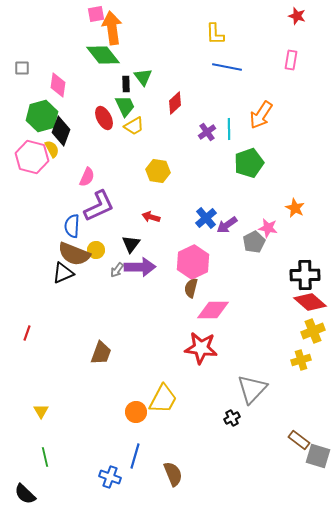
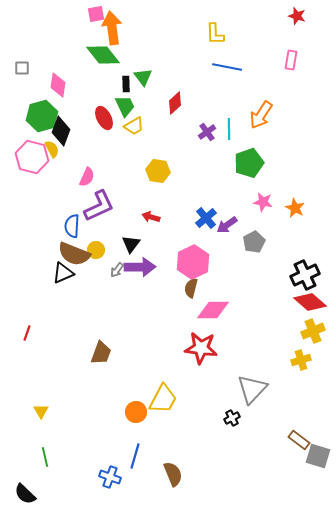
pink star at (268, 228): moved 5 px left, 26 px up
black cross at (305, 275): rotated 24 degrees counterclockwise
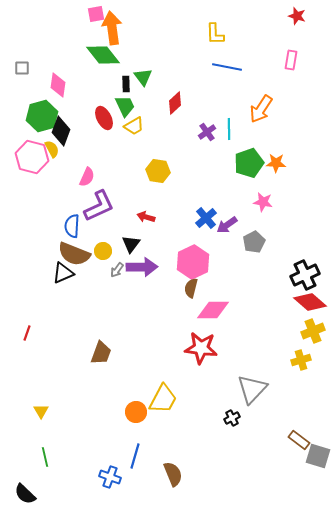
orange arrow at (261, 115): moved 6 px up
orange star at (295, 208): moved 19 px left, 45 px up; rotated 24 degrees counterclockwise
red arrow at (151, 217): moved 5 px left
yellow circle at (96, 250): moved 7 px right, 1 px down
purple arrow at (140, 267): moved 2 px right
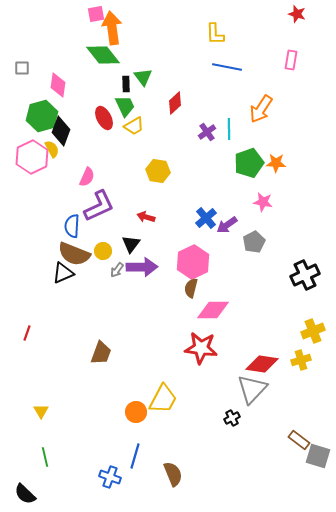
red star at (297, 16): moved 2 px up
pink hexagon at (32, 157): rotated 20 degrees clockwise
red diamond at (310, 302): moved 48 px left, 62 px down; rotated 32 degrees counterclockwise
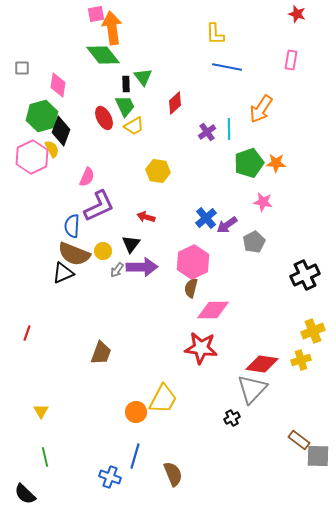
gray square at (318, 456): rotated 15 degrees counterclockwise
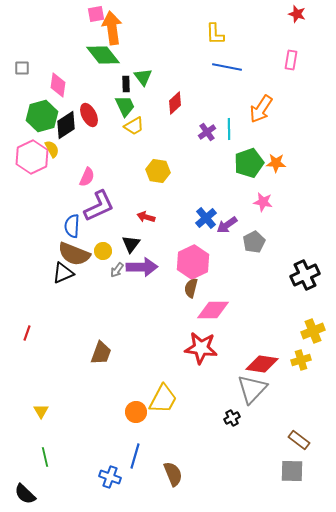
red ellipse at (104, 118): moved 15 px left, 3 px up
black diamond at (61, 131): moved 5 px right, 6 px up; rotated 36 degrees clockwise
gray square at (318, 456): moved 26 px left, 15 px down
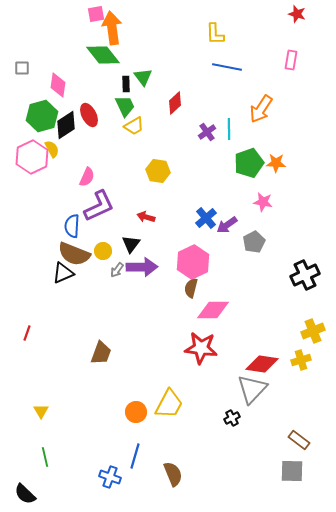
yellow trapezoid at (163, 399): moved 6 px right, 5 px down
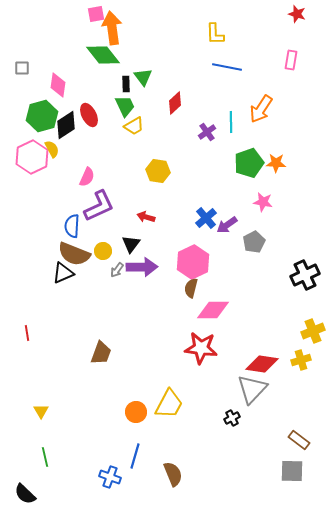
cyan line at (229, 129): moved 2 px right, 7 px up
red line at (27, 333): rotated 28 degrees counterclockwise
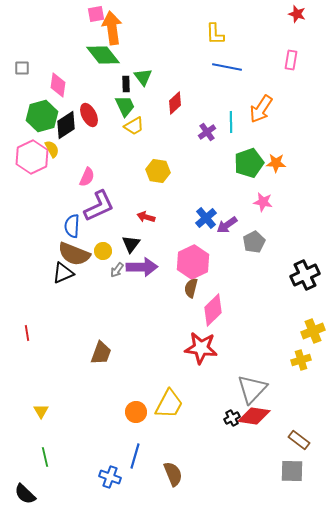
pink diamond at (213, 310): rotated 44 degrees counterclockwise
red diamond at (262, 364): moved 8 px left, 52 px down
